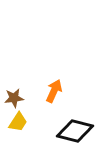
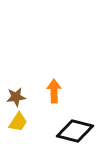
orange arrow: rotated 25 degrees counterclockwise
brown star: moved 2 px right, 1 px up
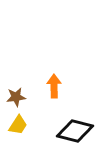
orange arrow: moved 5 px up
yellow trapezoid: moved 3 px down
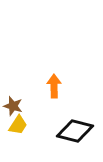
brown star: moved 3 px left, 9 px down; rotated 24 degrees clockwise
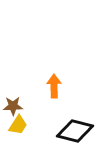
brown star: rotated 18 degrees counterclockwise
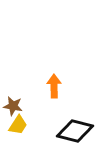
brown star: rotated 12 degrees clockwise
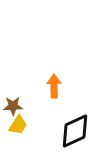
brown star: rotated 12 degrees counterclockwise
black diamond: rotated 39 degrees counterclockwise
